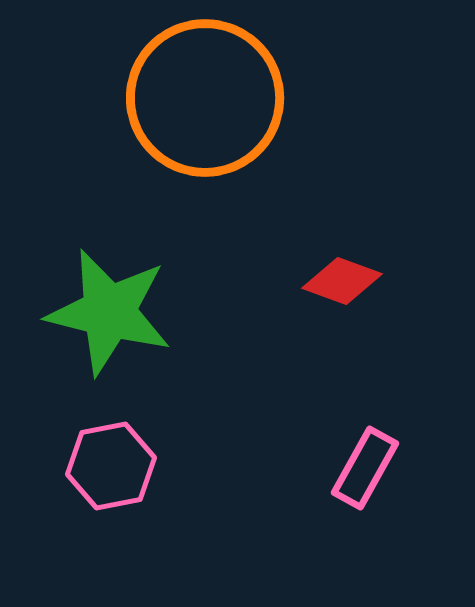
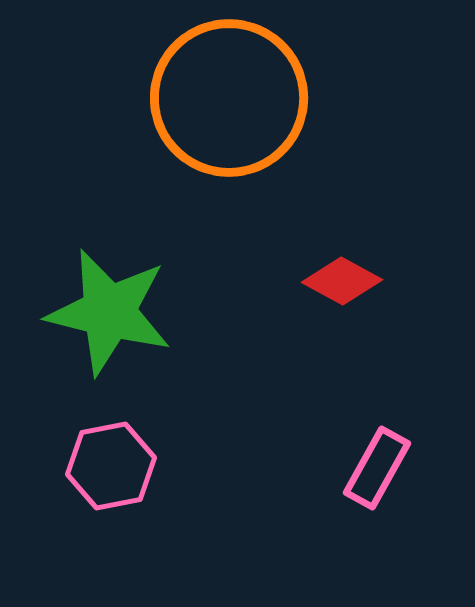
orange circle: moved 24 px right
red diamond: rotated 8 degrees clockwise
pink rectangle: moved 12 px right
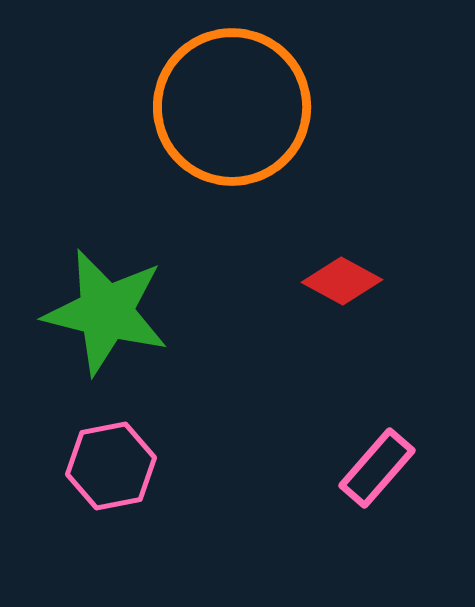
orange circle: moved 3 px right, 9 px down
green star: moved 3 px left
pink rectangle: rotated 12 degrees clockwise
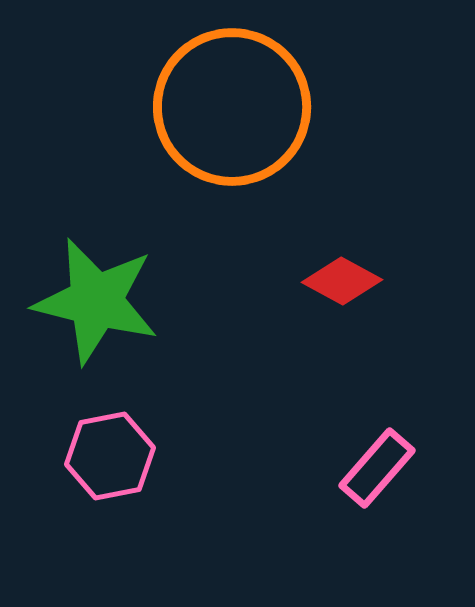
green star: moved 10 px left, 11 px up
pink hexagon: moved 1 px left, 10 px up
